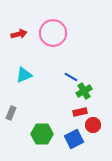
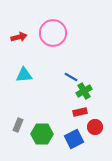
red arrow: moved 3 px down
cyan triangle: rotated 18 degrees clockwise
gray rectangle: moved 7 px right, 12 px down
red circle: moved 2 px right, 2 px down
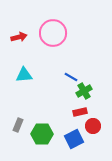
red circle: moved 2 px left, 1 px up
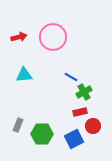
pink circle: moved 4 px down
green cross: moved 1 px down
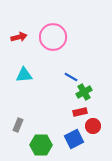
green hexagon: moved 1 px left, 11 px down
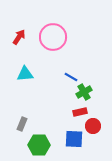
red arrow: rotated 42 degrees counterclockwise
cyan triangle: moved 1 px right, 1 px up
gray rectangle: moved 4 px right, 1 px up
blue square: rotated 30 degrees clockwise
green hexagon: moved 2 px left
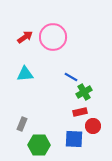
red arrow: moved 6 px right; rotated 21 degrees clockwise
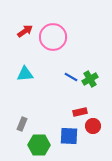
red arrow: moved 6 px up
green cross: moved 6 px right, 13 px up
blue square: moved 5 px left, 3 px up
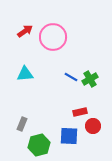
green hexagon: rotated 15 degrees counterclockwise
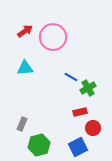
cyan triangle: moved 6 px up
green cross: moved 2 px left, 9 px down
red circle: moved 2 px down
blue square: moved 9 px right, 11 px down; rotated 30 degrees counterclockwise
